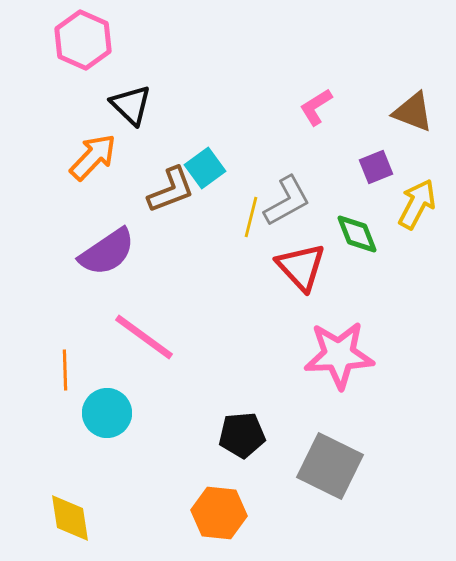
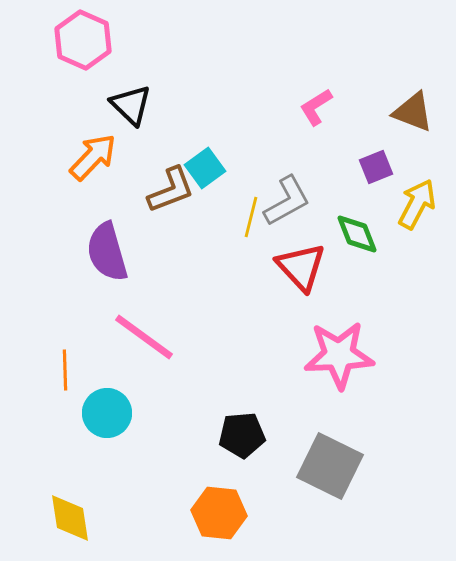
purple semicircle: rotated 108 degrees clockwise
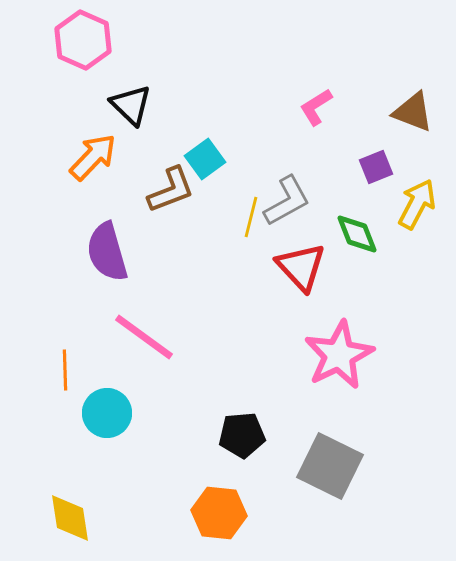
cyan square: moved 9 px up
pink star: rotated 24 degrees counterclockwise
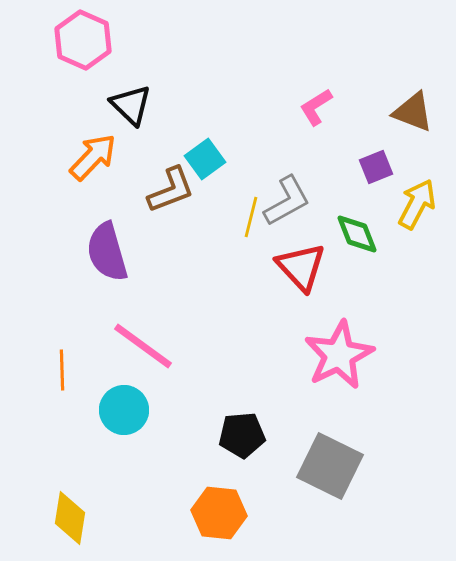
pink line: moved 1 px left, 9 px down
orange line: moved 3 px left
cyan circle: moved 17 px right, 3 px up
yellow diamond: rotated 18 degrees clockwise
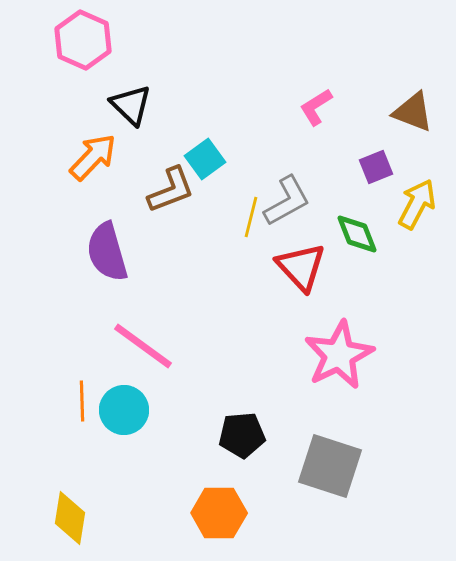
orange line: moved 20 px right, 31 px down
gray square: rotated 8 degrees counterclockwise
orange hexagon: rotated 6 degrees counterclockwise
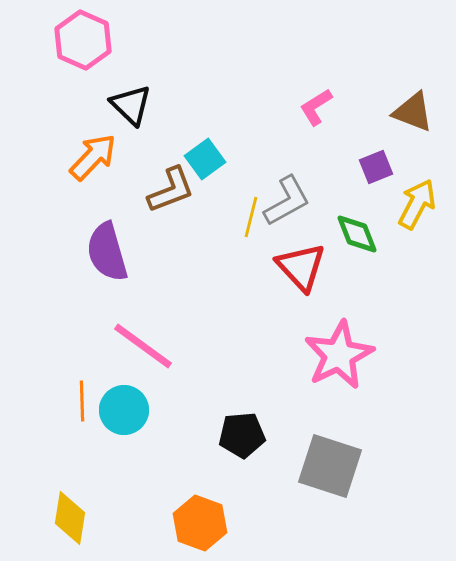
orange hexagon: moved 19 px left, 10 px down; rotated 20 degrees clockwise
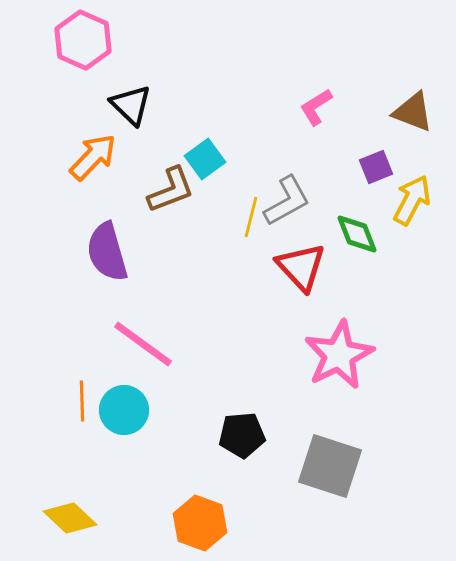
yellow arrow: moved 5 px left, 4 px up
pink line: moved 2 px up
yellow diamond: rotated 56 degrees counterclockwise
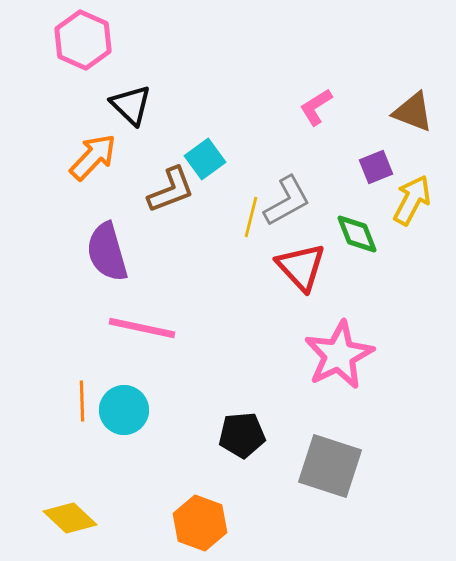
pink line: moved 1 px left, 16 px up; rotated 24 degrees counterclockwise
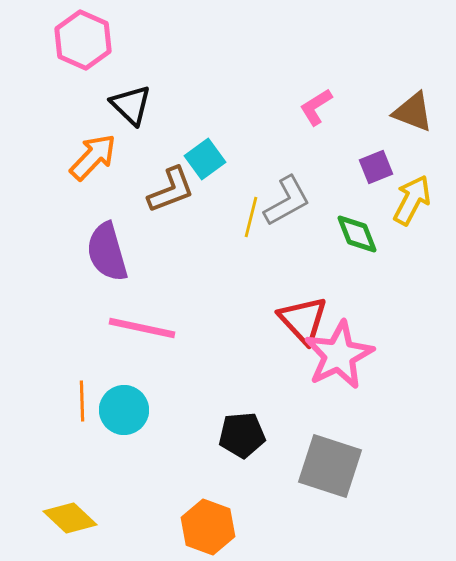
red triangle: moved 2 px right, 53 px down
orange hexagon: moved 8 px right, 4 px down
